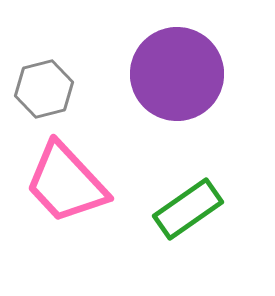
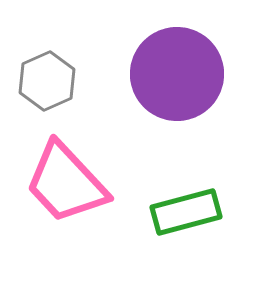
gray hexagon: moved 3 px right, 8 px up; rotated 10 degrees counterclockwise
green rectangle: moved 2 px left, 3 px down; rotated 20 degrees clockwise
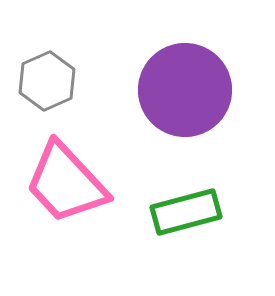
purple circle: moved 8 px right, 16 px down
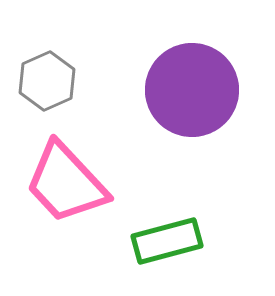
purple circle: moved 7 px right
green rectangle: moved 19 px left, 29 px down
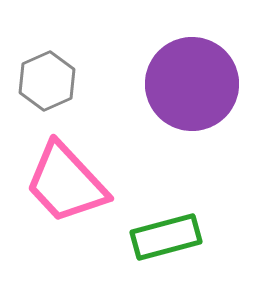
purple circle: moved 6 px up
green rectangle: moved 1 px left, 4 px up
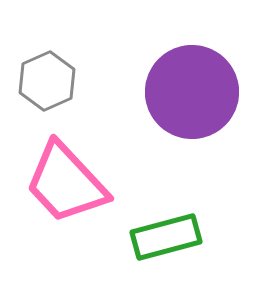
purple circle: moved 8 px down
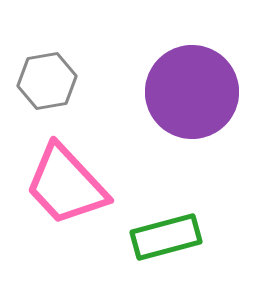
gray hexagon: rotated 14 degrees clockwise
pink trapezoid: moved 2 px down
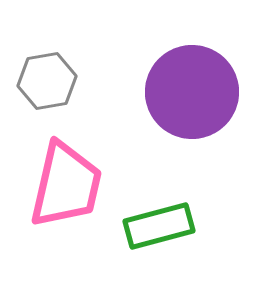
pink trapezoid: rotated 124 degrees counterclockwise
green rectangle: moved 7 px left, 11 px up
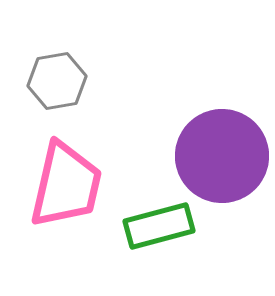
gray hexagon: moved 10 px right
purple circle: moved 30 px right, 64 px down
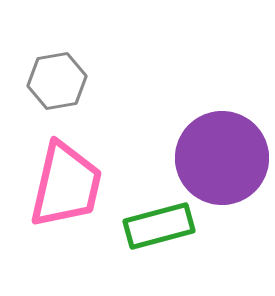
purple circle: moved 2 px down
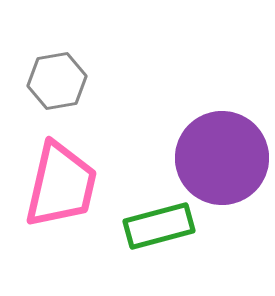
pink trapezoid: moved 5 px left
